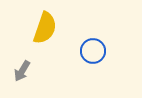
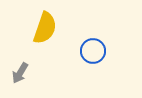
gray arrow: moved 2 px left, 2 px down
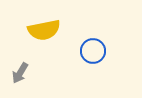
yellow semicircle: moved 1 px left, 2 px down; rotated 60 degrees clockwise
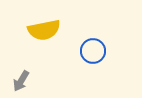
gray arrow: moved 1 px right, 8 px down
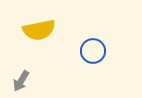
yellow semicircle: moved 5 px left
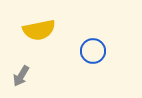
gray arrow: moved 5 px up
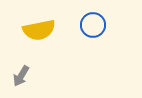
blue circle: moved 26 px up
